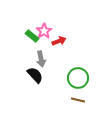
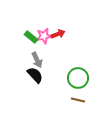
pink star: moved 5 px down; rotated 21 degrees clockwise
green rectangle: moved 1 px left, 1 px down
red arrow: moved 1 px left, 7 px up
gray arrow: moved 4 px left, 1 px down; rotated 14 degrees counterclockwise
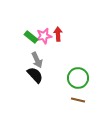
red arrow: rotated 72 degrees counterclockwise
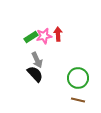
green rectangle: rotated 72 degrees counterclockwise
black semicircle: moved 1 px up
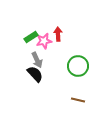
pink star: moved 5 px down
green circle: moved 12 px up
